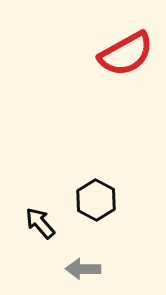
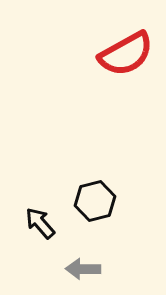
black hexagon: moved 1 px left, 1 px down; rotated 18 degrees clockwise
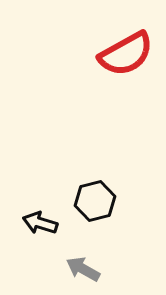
black arrow: rotated 32 degrees counterclockwise
gray arrow: rotated 28 degrees clockwise
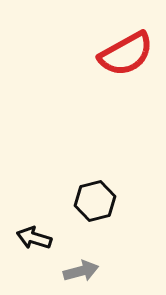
black arrow: moved 6 px left, 15 px down
gray arrow: moved 2 px left, 2 px down; rotated 136 degrees clockwise
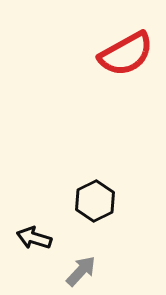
black hexagon: rotated 12 degrees counterclockwise
gray arrow: rotated 32 degrees counterclockwise
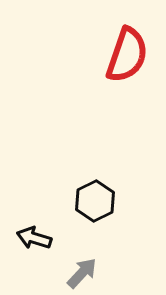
red semicircle: moved 1 px right, 1 px down; rotated 42 degrees counterclockwise
gray arrow: moved 1 px right, 2 px down
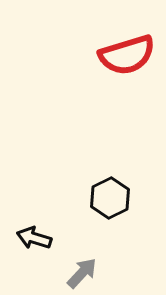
red semicircle: rotated 54 degrees clockwise
black hexagon: moved 15 px right, 3 px up
